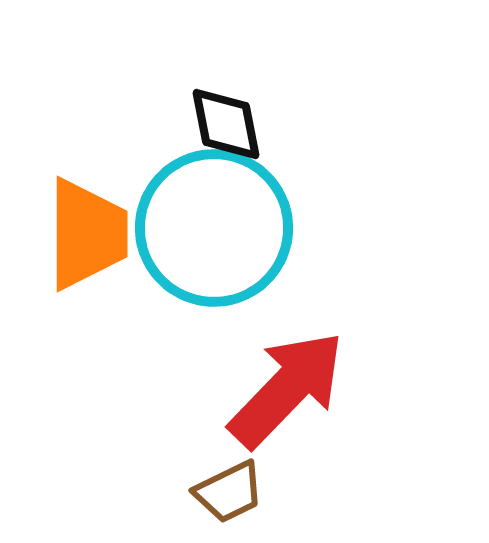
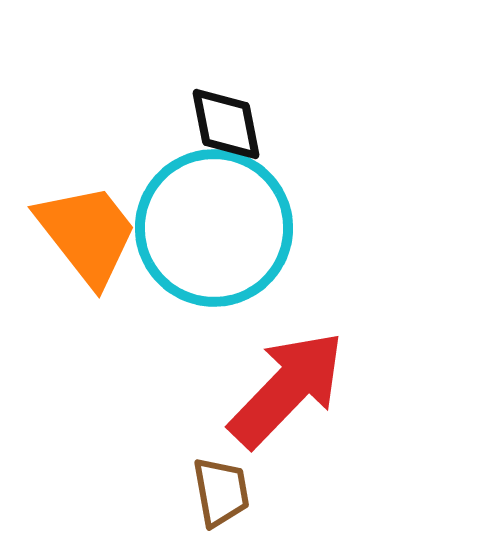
orange trapezoid: rotated 38 degrees counterclockwise
brown trapezoid: moved 8 px left; rotated 74 degrees counterclockwise
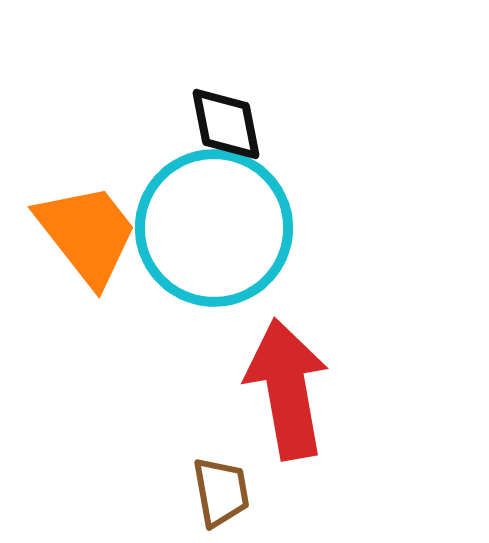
red arrow: rotated 54 degrees counterclockwise
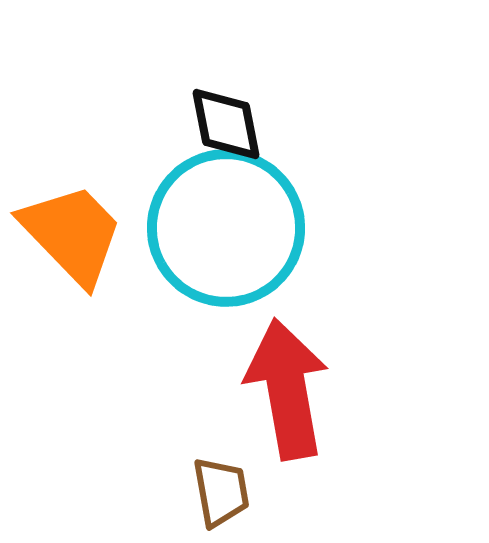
cyan circle: moved 12 px right
orange trapezoid: moved 15 px left; rotated 6 degrees counterclockwise
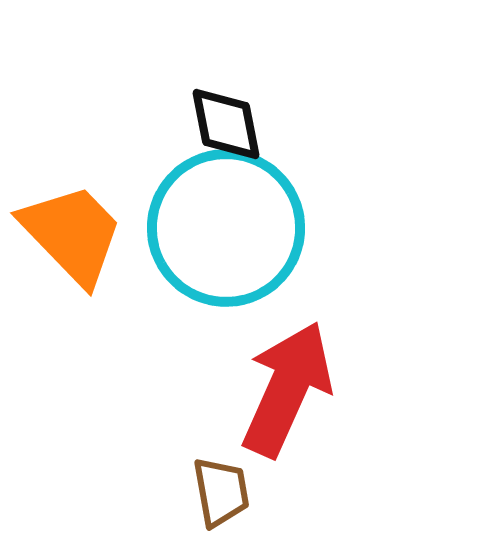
red arrow: rotated 34 degrees clockwise
